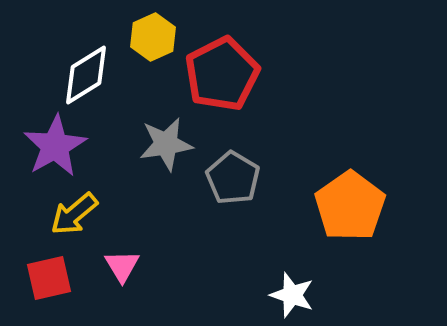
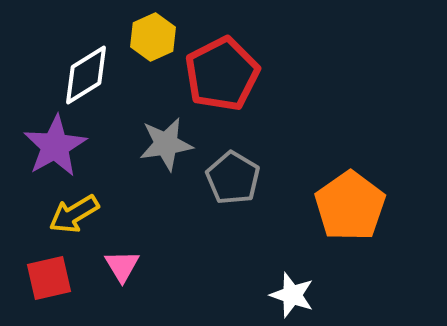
yellow arrow: rotated 9 degrees clockwise
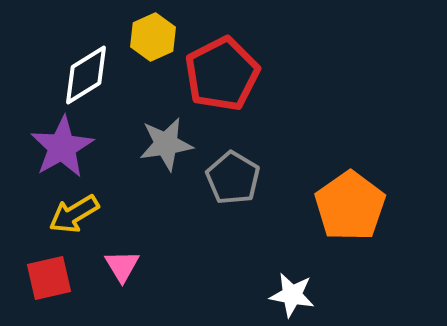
purple star: moved 7 px right, 1 px down
white star: rotated 9 degrees counterclockwise
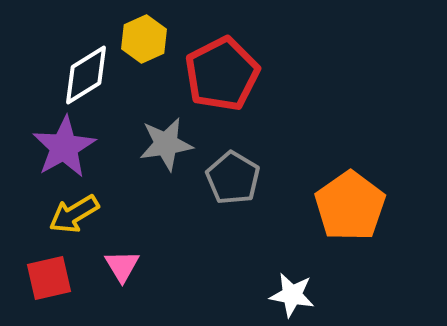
yellow hexagon: moved 9 px left, 2 px down
purple star: moved 2 px right
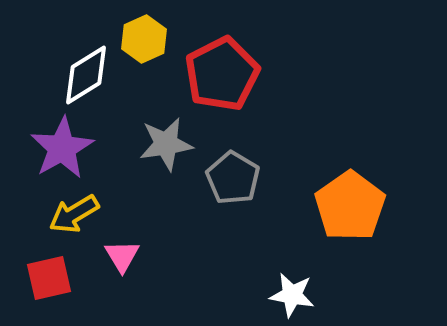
purple star: moved 2 px left, 1 px down
pink triangle: moved 10 px up
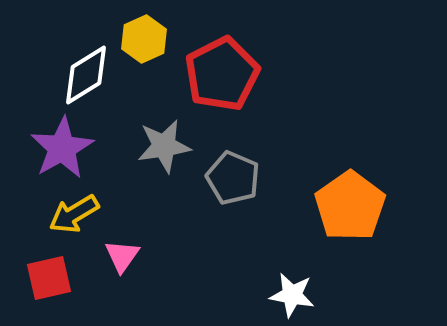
gray star: moved 2 px left, 2 px down
gray pentagon: rotated 8 degrees counterclockwise
pink triangle: rotated 6 degrees clockwise
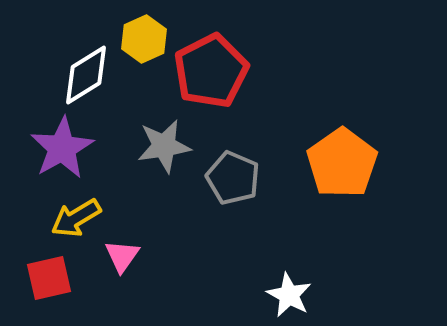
red pentagon: moved 11 px left, 3 px up
orange pentagon: moved 8 px left, 43 px up
yellow arrow: moved 2 px right, 4 px down
white star: moved 3 px left; rotated 18 degrees clockwise
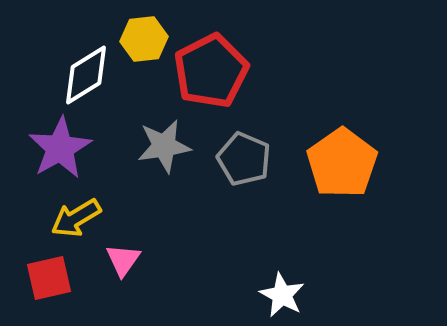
yellow hexagon: rotated 18 degrees clockwise
purple star: moved 2 px left
gray pentagon: moved 11 px right, 19 px up
pink triangle: moved 1 px right, 4 px down
white star: moved 7 px left
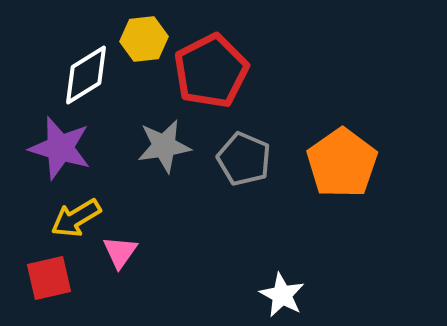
purple star: rotated 26 degrees counterclockwise
pink triangle: moved 3 px left, 8 px up
